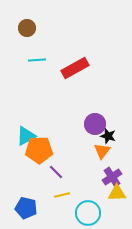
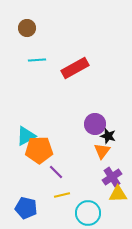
yellow triangle: moved 1 px right, 1 px down
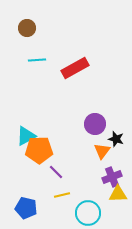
black star: moved 8 px right, 3 px down
purple cross: rotated 12 degrees clockwise
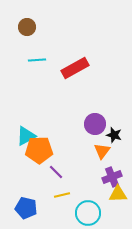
brown circle: moved 1 px up
black star: moved 2 px left, 4 px up
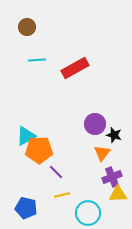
orange triangle: moved 2 px down
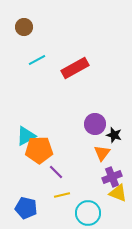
brown circle: moved 3 px left
cyan line: rotated 24 degrees counterclockwise
yellow triangle: moved 1 px up; rotated 24 degrees clockwise
